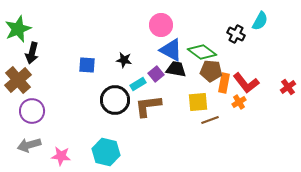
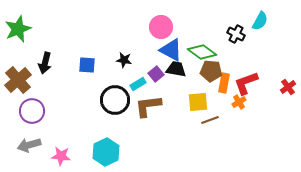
pink circle: moved 2 px down
black arrow: moved 13 px right, 10 px down
red L-shape: rotated 108 degrees clockwise
cyan hexagon: rotated 20 degrees clockwise
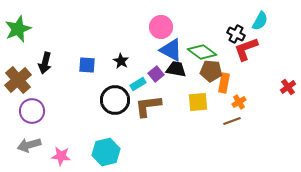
black star: moved 3 px left, 1 px down; rotated 21 degrees clockwise
red L-shape: moved 34 px up
brown line: moved 22 px right, 1 px down
cyan hexagon: rotated 12 degrees clockwise
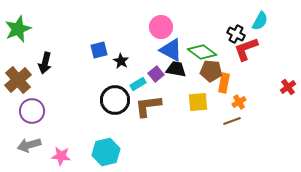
blue square: moved 12 px right, 15 px up; rotated 18 degrees counterclockwise
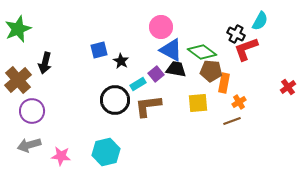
yellow square: moved 1 px down
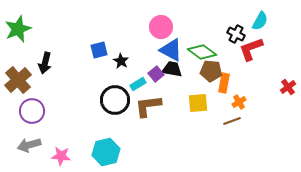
red L-shape: moved 5 px right
black trapezoid: moved 4 px left
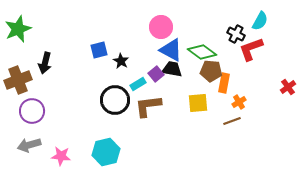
brown cross: rotated 20 degrees clockwise
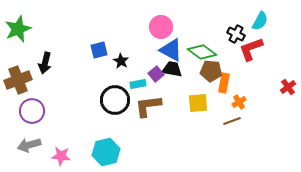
cyan rectangle: rotated 21 degrees clockwise
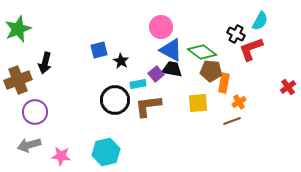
purple circle: moved 3 px right, 1 px down
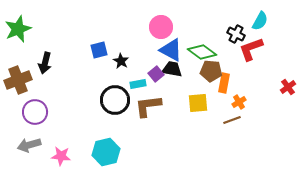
brown line: moved 1 px up
